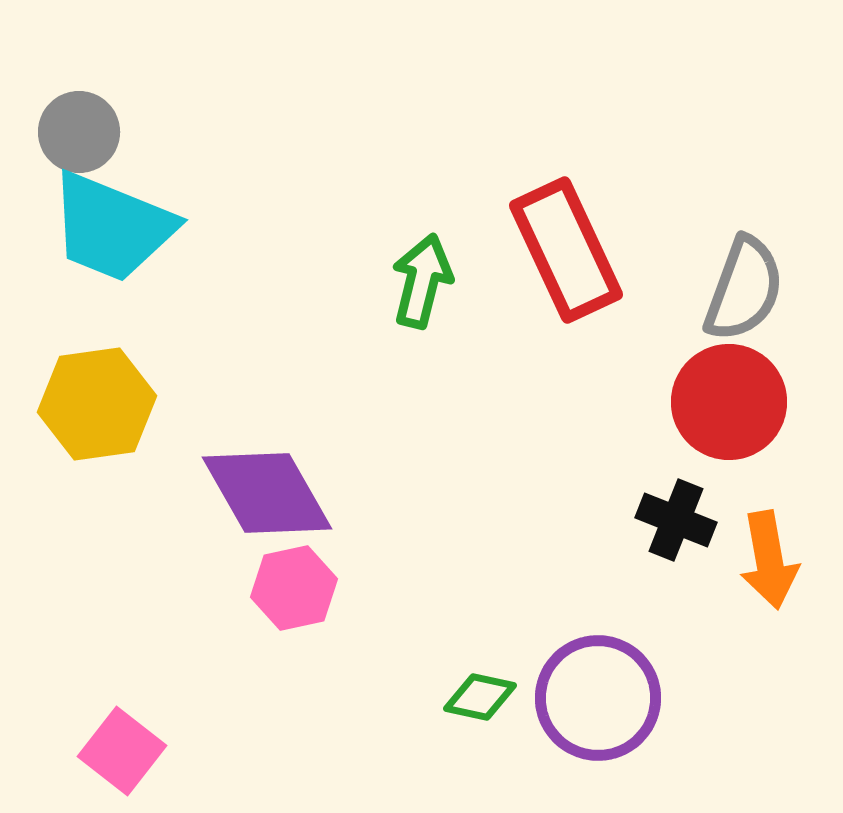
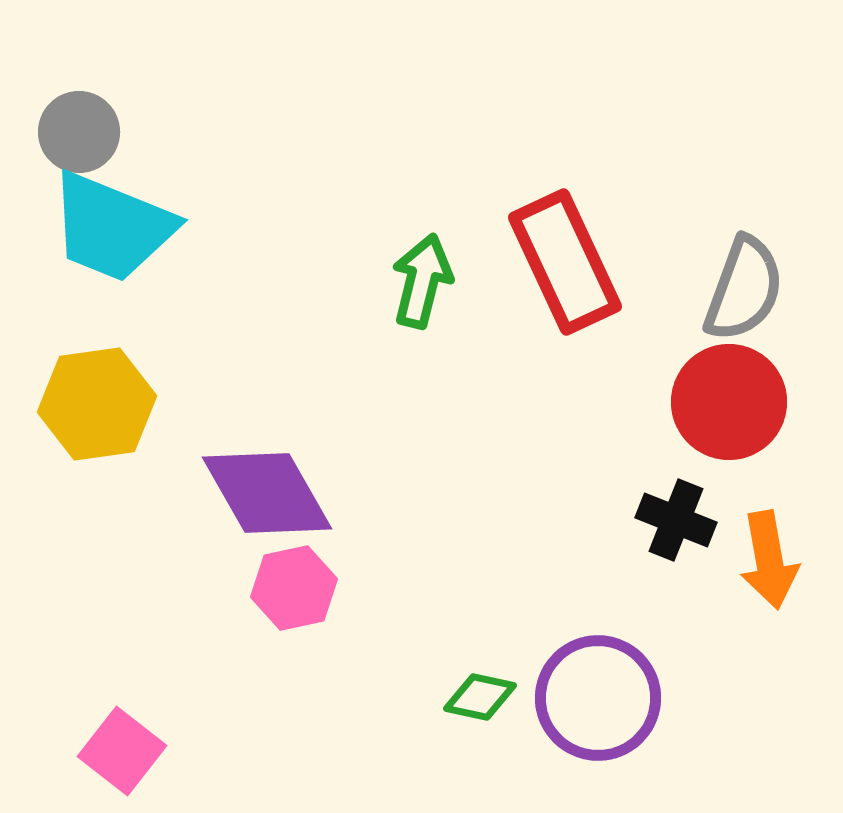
red rectangle: moved 1 px left, 12 px down
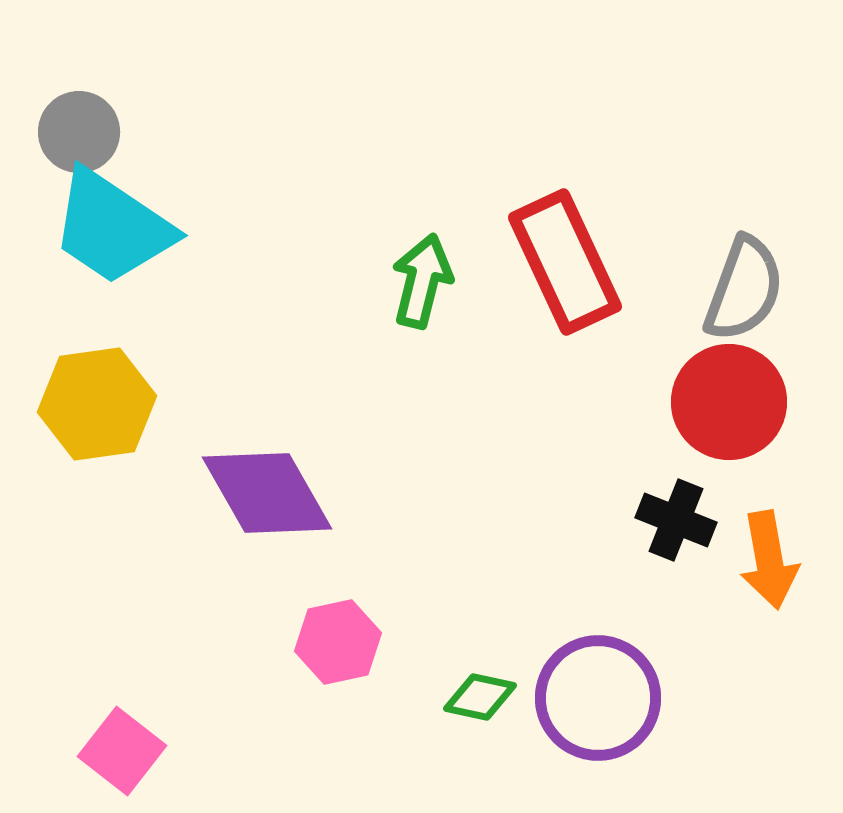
cyan trapezoid: rotated 12 degrees clockwise
pink hexagon: moved 44 px right, 54 px down
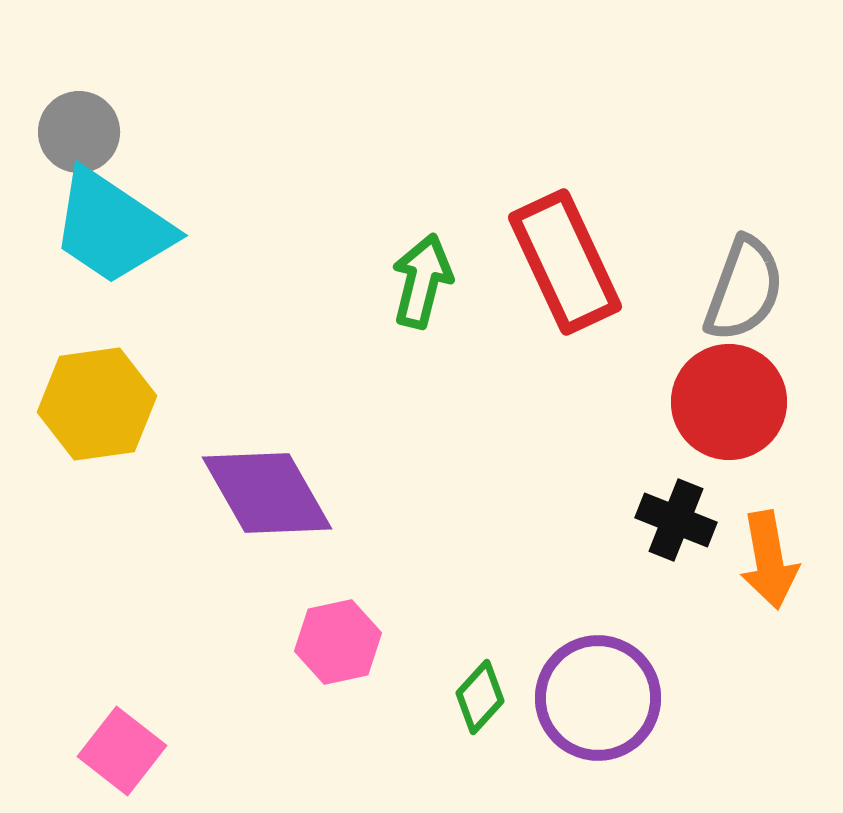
green diamond: rotated 60 degrees counterclockwise
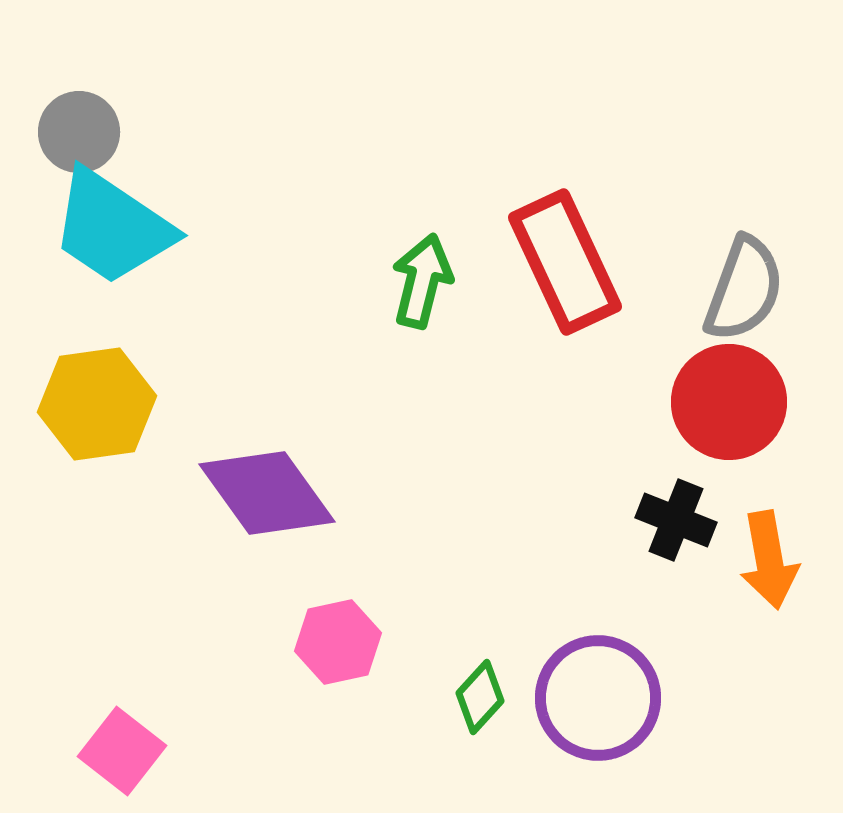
purple diamond: rotated 6 degrees counterclockwise
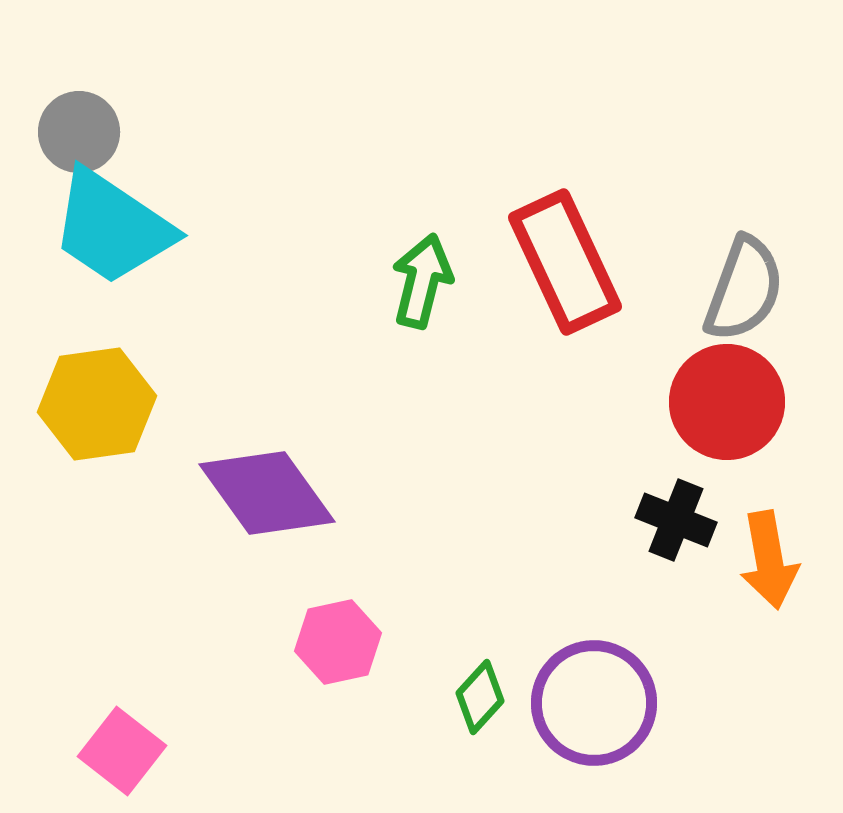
red circle: moved 2 px left
purple circle: moved 4 px left, 5 px down
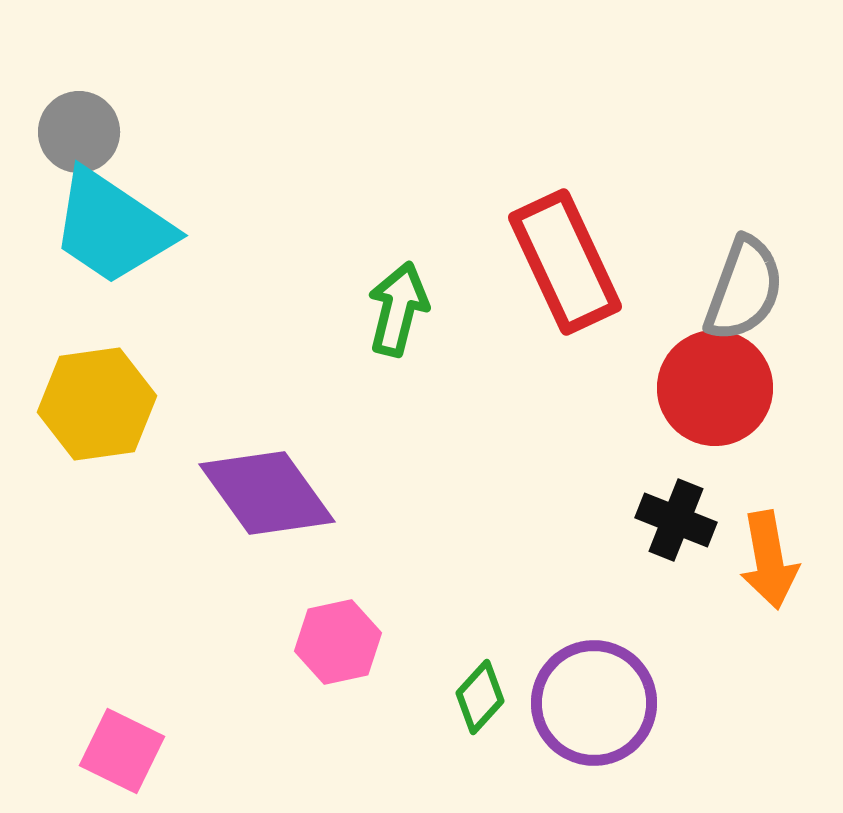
green arrow: moved 24 px left, 28 px down
red circle: moved 12 px left, 14 px up
pink square: rotated 12 degrees counterclockwise
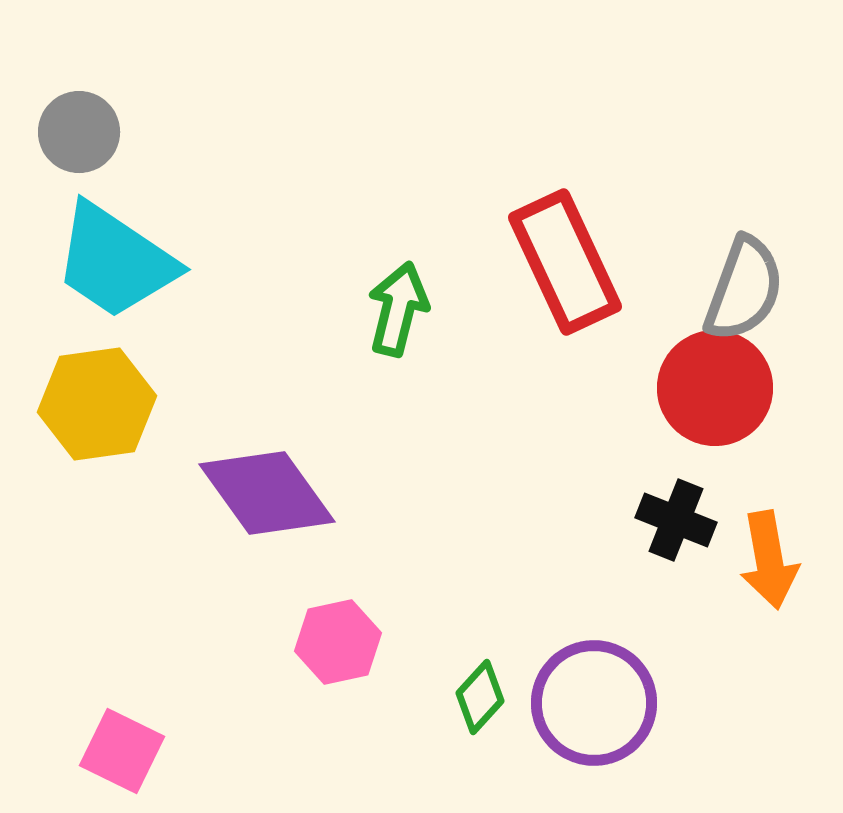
cyan trapezoid: moved 3 px right, 34 px down
